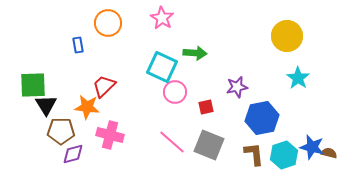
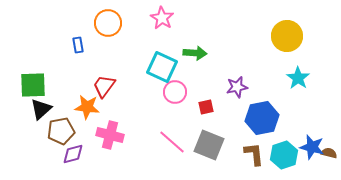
red trapezoid: rotated 10 degrees counterclockwise
black triangle: moved 5 px left, 4 px down; rotated 20 degrees clockwise
brown pentagon: rotated 12 degrees counterclockwise
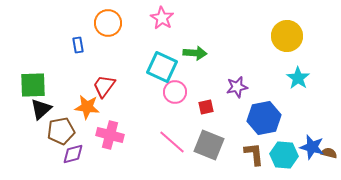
blue hexagon: moved 2 px right
cyan hexagon: rotated 24 degrees clockwise
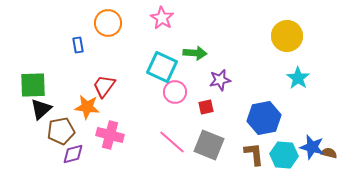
purple star: moved 17 px left, 7 px up
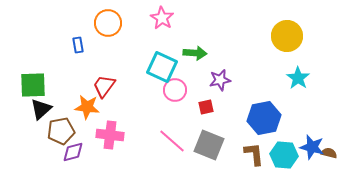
pink circle: moved 2 px up
pink cross: rotated 8 degrees counterclockwise
pink line: moved 1 px up
purple diamond: moved 2 px up
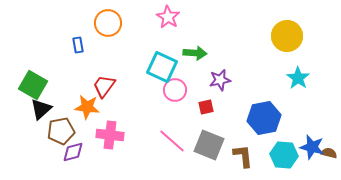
pink star: moved 6 px right, 1 px up
green square: rotated 32 degrees clockwise
brown L-shape: moved 11 px left, 2 px down
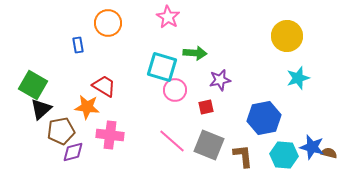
cyan square: rotated 8 degrees counterclockwise
cyan star: rotated 20 degrees clockwise
red trapezoid: rotated 85 degrees clockwise
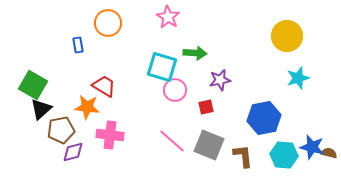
brown pentagon: moved 1 px up
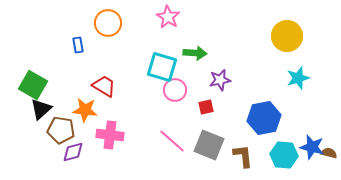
orange star: moved 2 px left, 3 px down
brown pentagon: rotated 20 degrees clockwise
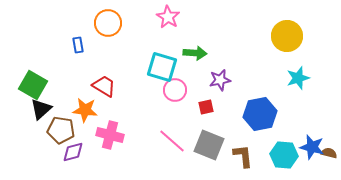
blue hexagon: moved 4 px left, 4 px up
pink cross: rotated 8 degrees clockwise
